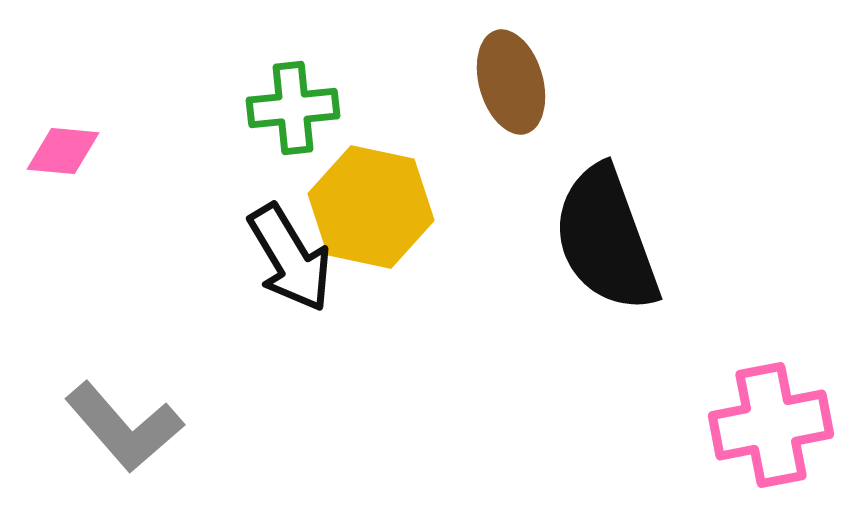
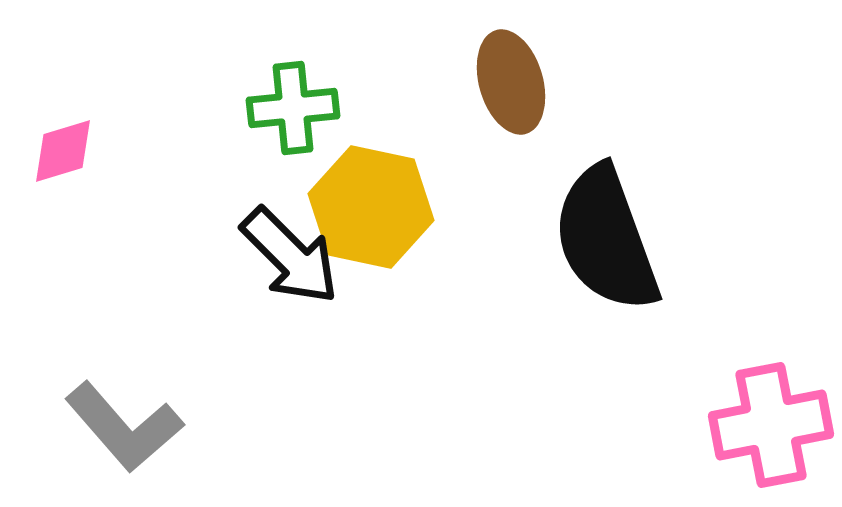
pink diamond: rotated 22 degrees counterclockwise
black arrow: moved 2 px up; rotated 14 degrees counterclockwise
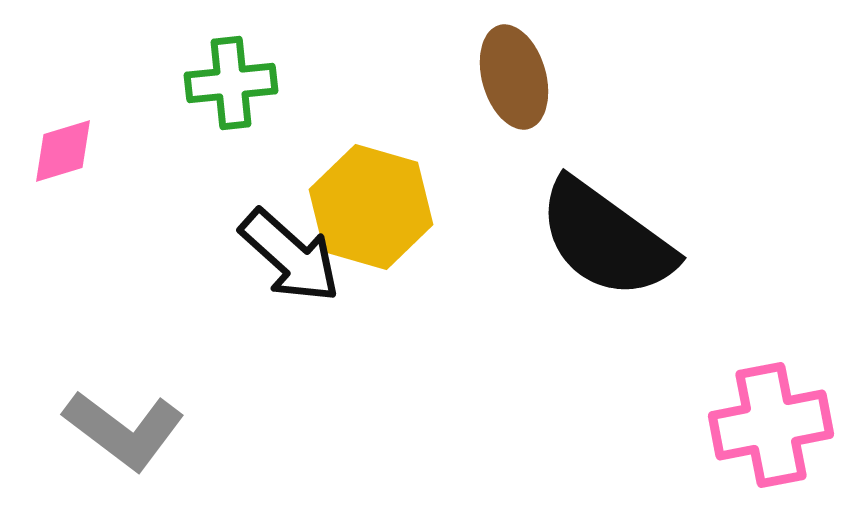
brown ellipse: moved 3 px right, 5 px up
green cross: moved 62 px left, 25 px up
yellow hexagon: rotated 4 degrees clockwise
black semicircle: rotated 34 degrees counterclockwise
black arrow: rotated 3 degrees counterclockwise
gray L-shape: moved 3 px down; rotated 12 degrees counterclockwise
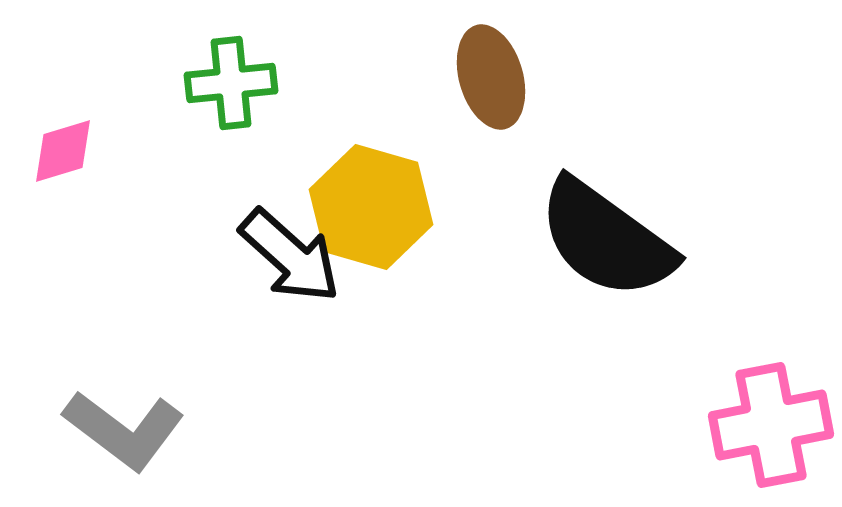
brown ellipse: moved 23 px left
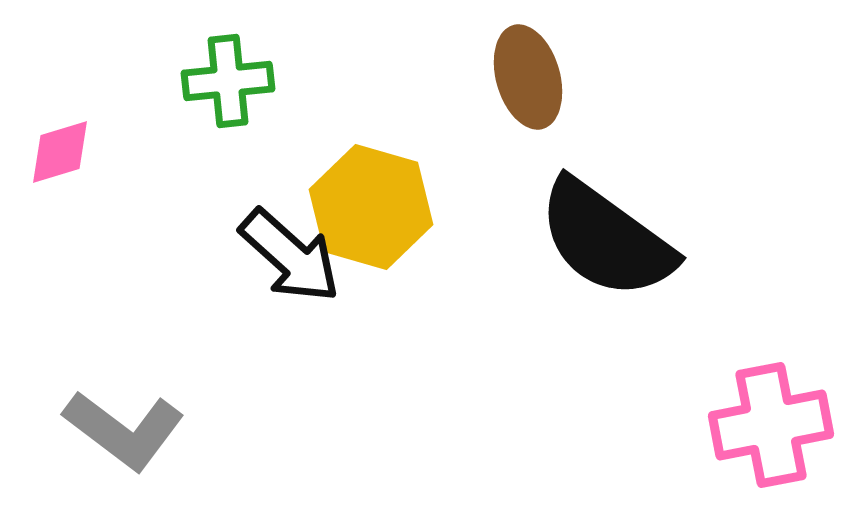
brown ellipse: moved 37 px right
green cross: moved 3 px left, 2 px up
pink diamond: moved 3 px left, 1 px down
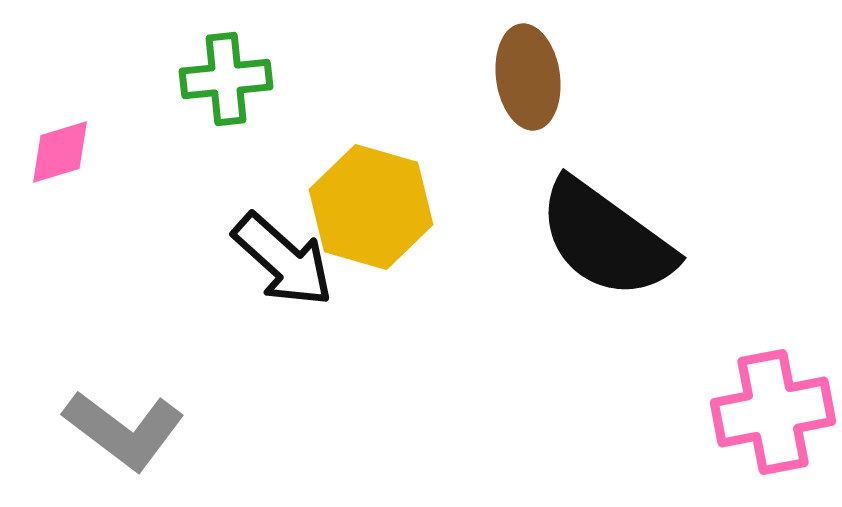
brown ellipse: rotated 8 degrees clockwise
green cross: moved 2 px left, 2 px up
black arrow: moved 7 px left, 4 px down
pink cross: moved 2 px right, 13 px up
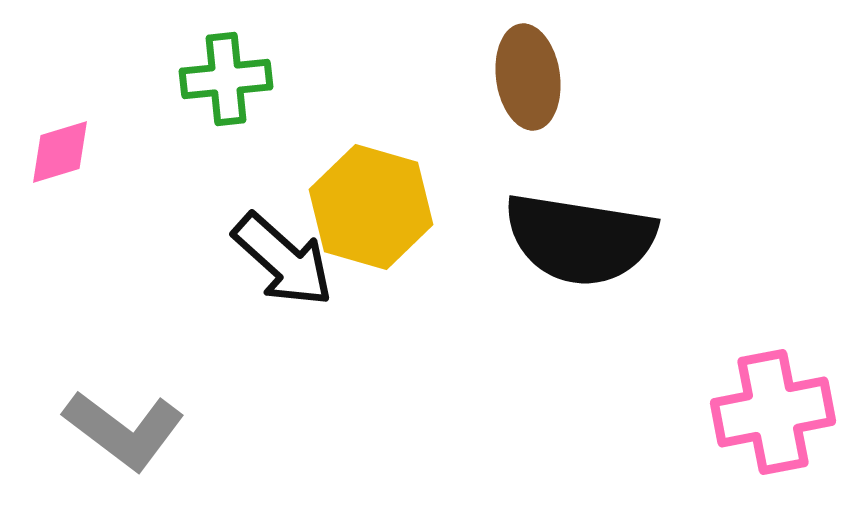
black semicircle: moved 26 px left; rotated 27 degrees counterclockwise
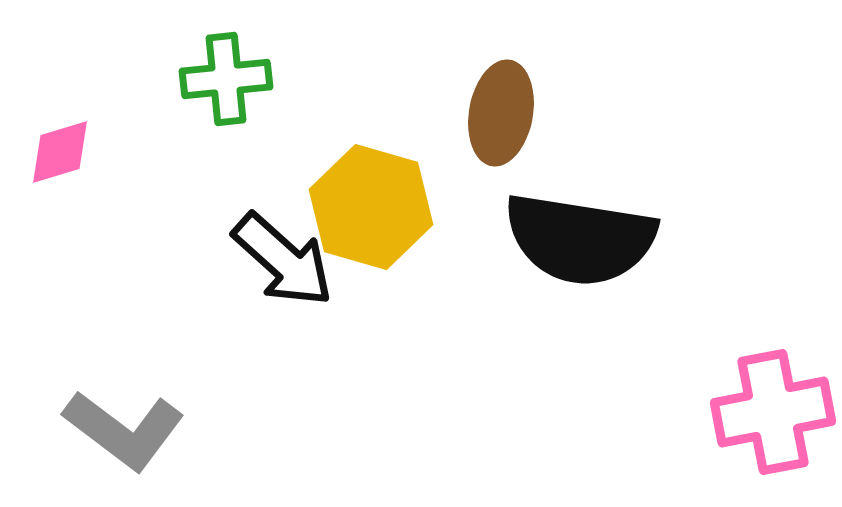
brown ellipse: moved 27 px left, 36 px down; rotated 18 degrees clockwise
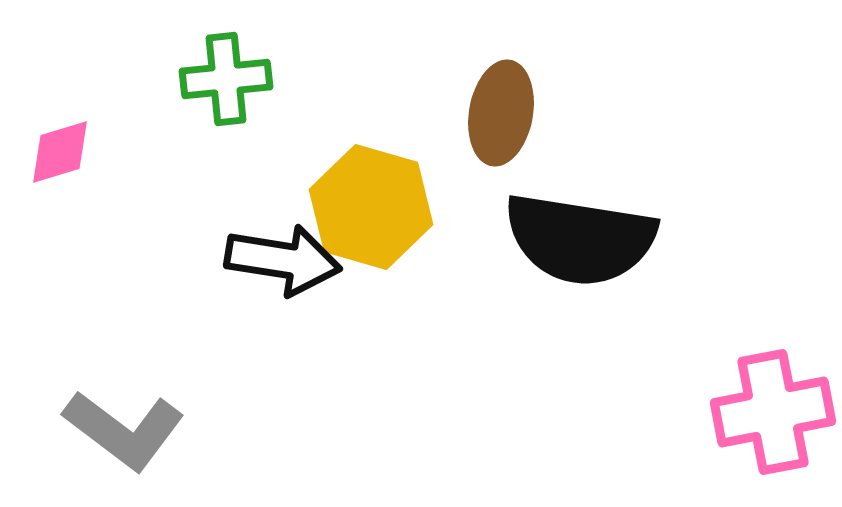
black arrow: rotated 33 degrees counterclockwise
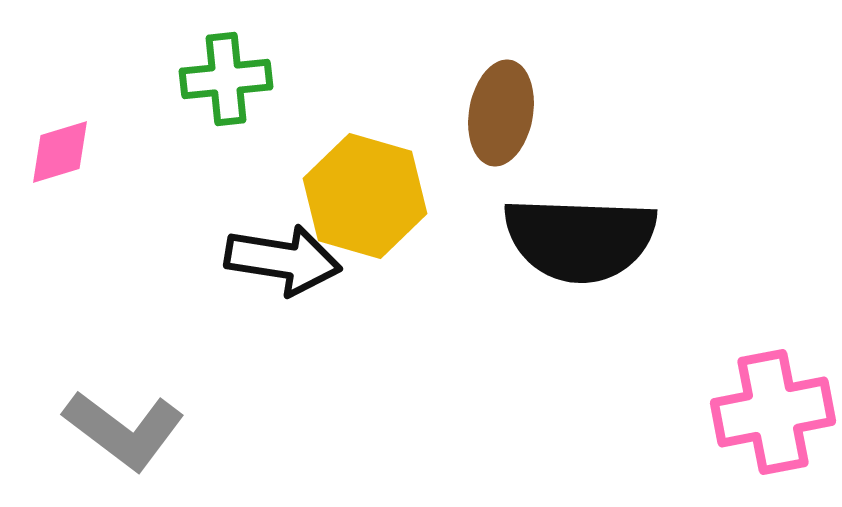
yellow hexagon: moved 6 px left, 11 px up
black semicircle: rotated 7 degrees counterclockwise
